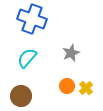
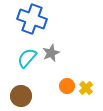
gray star: moved 20 px left
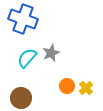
blue cross: moved 9 px left
brown circle: moved 2 px down
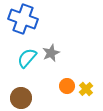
yellow cross: moved 1 px down
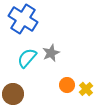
blue cross: rotated 12 degrees clockwise
orange circle: moved 1 px up
brown circle: moved 8 px left, 4 px up
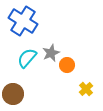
blue cross: moved 2 px down
orange circle: moved 20 px up
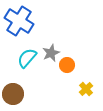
blue cross: moved 4 px left
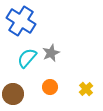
blue cross: moved 2 px right
orange circle: moved 17 px left, 22 px down
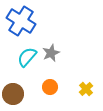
cyan semicircle: moved 1 px up
